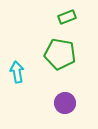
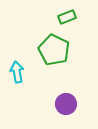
green pentagon: moved 6 px left, 4 px up; rotated 16 degrees clockwise
purple circle: moved 1 px right, 1 px down
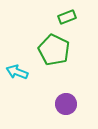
cyan arrow: rotated 60 degrees counterclockwise
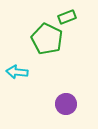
green pentagon: moved 7 px left, 11 px up
cyan arrow: rotated 15 degrees counterclockwise
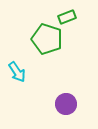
green pentagon: rotated 8 degrees counterclockwise
cyan arrow: rotated 130 degrees counterclockwise
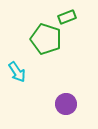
green pentagon: moved 1 px left
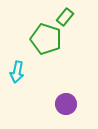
green rectangle: moved 2 px left; rotated 30 degrees counterclockwise
cyan arrow: rotated 45 degrees clockwise
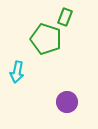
green rectangle: rotated 18 degrees counterclockwise
purple circle: moved 1 px right, 2 px up
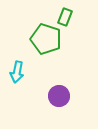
purple circle: moved 8 px left, 6 px up
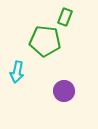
green pentagon: moved 1 px left, 2 px down; rotated 12 degrees counterclockwise
purple circle: moved 5 px right, 5 px up
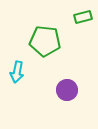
green rectangle: moved 18 px right; rotated 54 degrees clockwise
purple circle: moved 3 px right, 1 px up
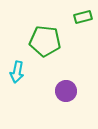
purple circle: moved 1 px left, 1 px down
